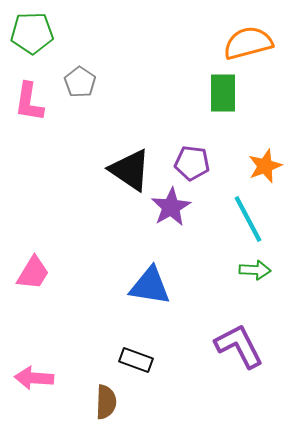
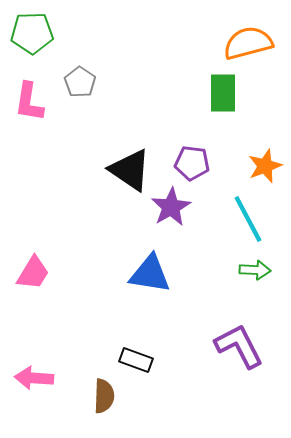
blue triangle: moved 12 px up
brown semicircle: moved 2 px left, 6 px up
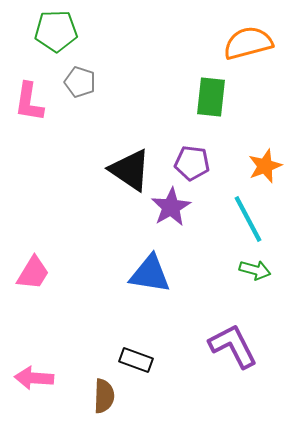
green pentagon: moved 24 px right, 2 px up
gray pentagon: rotated 16 degrees counterclockwise
green rectangle: moved 12 px left, 4 px down; rotated 6 degrees clockwise
green arrow: rotated 12 degrees clockwise
purple L-shape: moved 6 px left
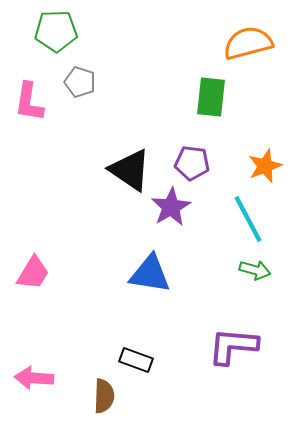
purple L-shape: rotated 58 degrees counterclockwise
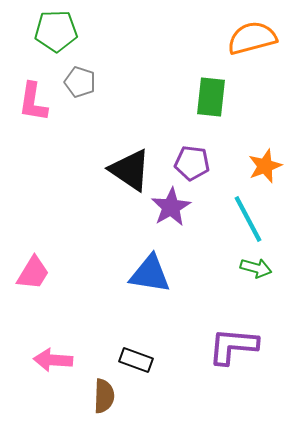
orange semicircle: moved 4 px right, 5 px up
pink L-shape: moved 4 px right
green arrow: moved 1 px right, 2 px up
pink arrow: moved 19 px right, 18 px up
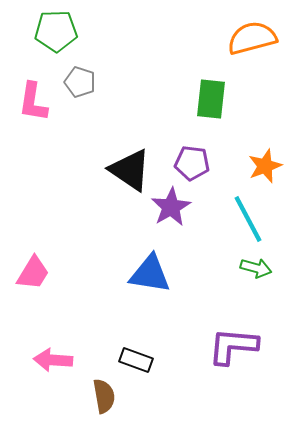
green rectangle: moved 2 px down
brown semicircle: rotated 12 degrees counterclockwise
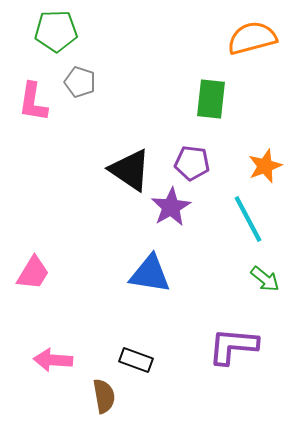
green arrow: moved 9 px right, 11 px down; rotated 24 degrees clockwise
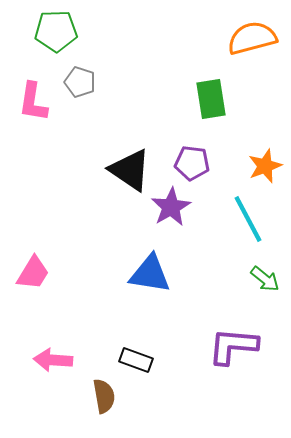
green rectangle: rotated 15 degrees counterclockwise
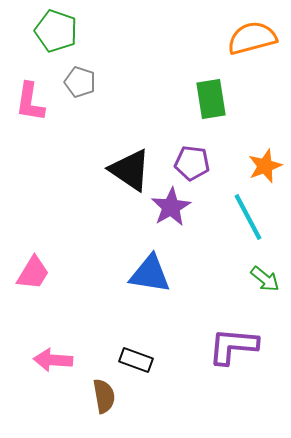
green pentagon: rotated 21 degrees clockwise
pink L-shape: moved 3 px left
cyan line: moved 2 px up
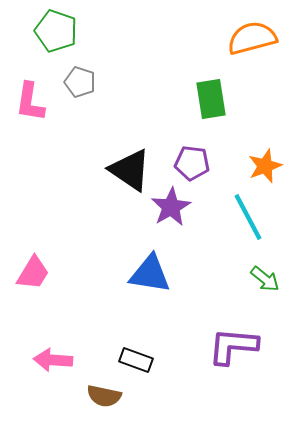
brown semicircle: rotated 112 degrees clockwise
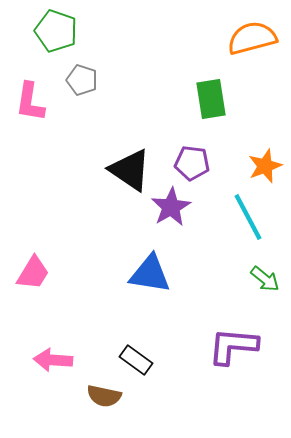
gray pentagon: moved 2 px right, 2 px up
black rectangle: rotated 16 degrees clockwise
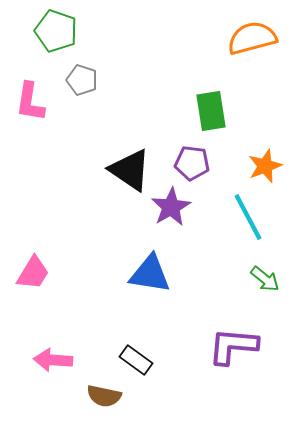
green rectangle: moved 12 px down
